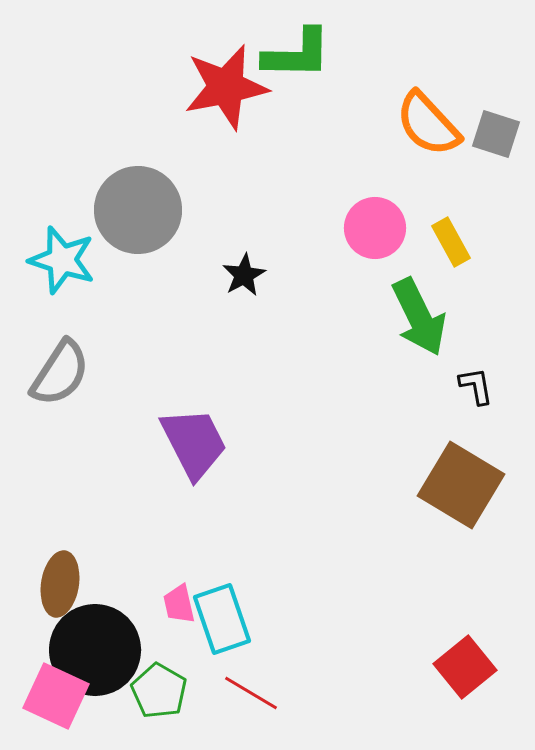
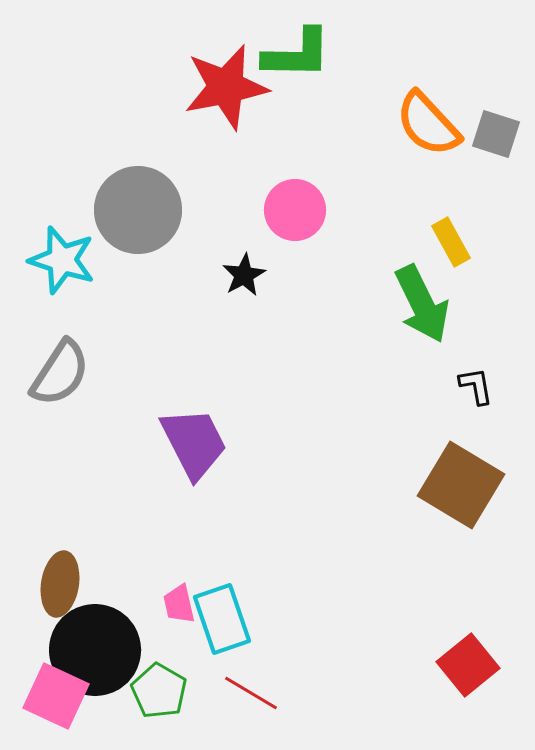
pink circle: moved 80 px left, 18 px up
green arrow: moved 3 px right, 13 px up
red square: moved 3 px right, 2 px up
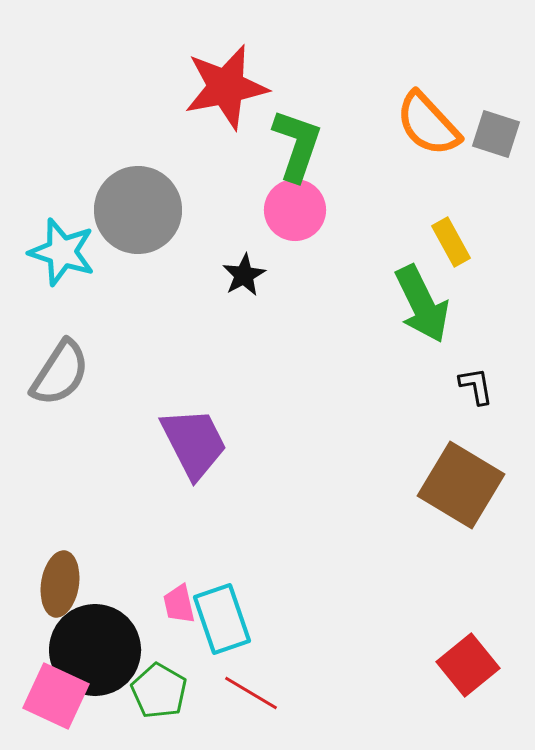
green L-shape: moved 91 px down; rotated 72 degrees counterclockwise
cyan star: moved 8 px up
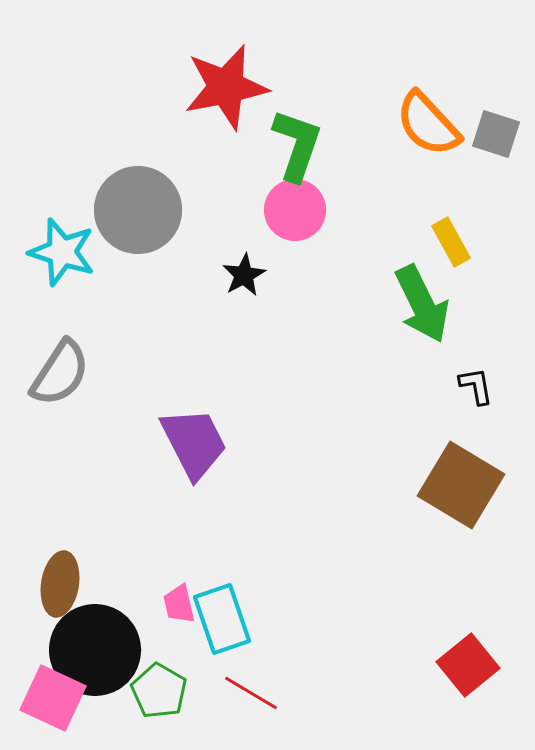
pink square: moved 3 px left, 2 px down
